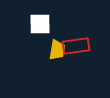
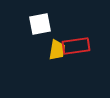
white square: rotated 10 degrees counterclockwise
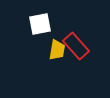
red rectangle: rotated 56 degrees clockwise
